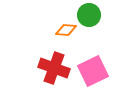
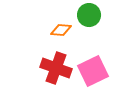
orange diamond: moved 5 px left
red cross: moved 2 px right
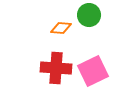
orange diamond: moved 2 px up
red cross: rotated 16 degrees counterclockwise
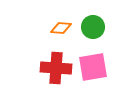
green circle: moved 4 px right, 12 px down
pink square: moved 4 px up; rotated 16 degrees clockwise
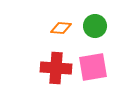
green circle: moved 2 px right, 1 px up
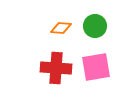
pink square: moved 3 px right
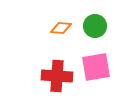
red cross: moved 1 px right, 8 px down
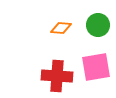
green circle: moved 3 px right, 1 px up
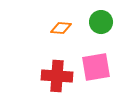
green circle: moved 3 px right, 3 px up
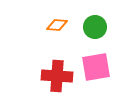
green circle: moved 6 px left, 5 px down
orange diamond: moved 4 px left, 3 px up
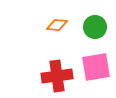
red cross: rotated 12 degrees counterclockwise
